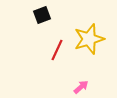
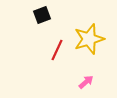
pink arrow: moved 5 px right, 5 px up
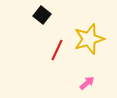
black square: rotated 30 degrees counterclockwise
pink arrow: moved 1 px right, 1 px down
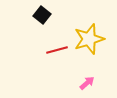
red line: rotated 50 degrees clockwise
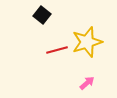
yellow star: moved 2 px left, 3 px down
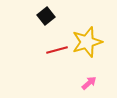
black square: moved 4 px right, 1 px down; rotated 12 degrees clockwise
pink arrow: moved 2 px right
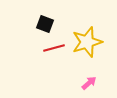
black square: moved 1 px left, 8 px down; rotated 30 degrees counterclockwise
red line: moved 3 px left, 2 px up
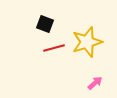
pink arrow: moved 6 px right
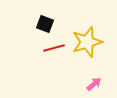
pink arrow: moved 1 px left, 1 px down
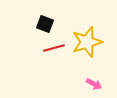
pink arrow: rotated 70 degrees clockwise
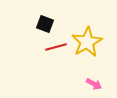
yellow star: rotated 12 degrees counterclockwise
red line: moved 2 px right, 1 px up
